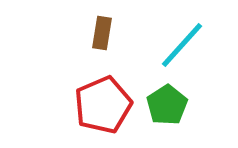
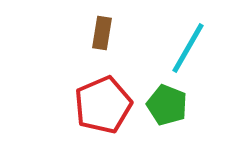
cyan line: moved 6 px right, 3 px down; rotated 12 degrees counterclockwise
green pentagon: rotated 18 degrees counterclockwise
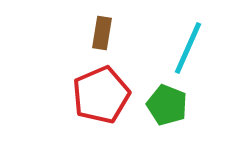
cyan line: rotated 6 degrees counterclockwise
red pentagon: moved 2 px left, 10 px up
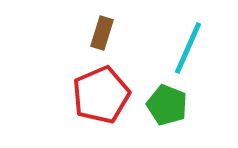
brown rectangle: rotated 8 degrees clockwise
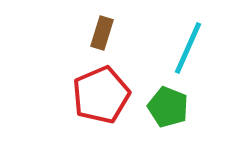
green pentagon: moved 1 px right, 2 px down
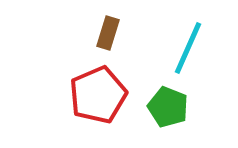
brown rectangle: moved 6 px right
red pentagon: moved 3 px left
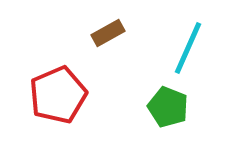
brown rectangle: rotated 44 degrees clockwise
red pentagon: moved 40 px left
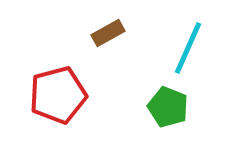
red pentagon: rotated 8 degrees clockwise
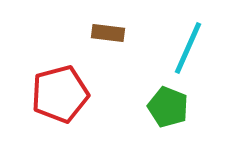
brown rectangle: rotated 36 degrees clockwise
red pentagon: moved 2 px right, 1 px up
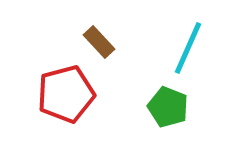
brown rectangle: moved 9 px left, 9 px down; rotated 40 degrees clockwise
red pentagon: moved 6 px right
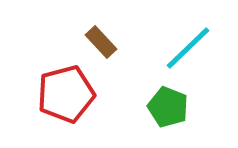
brown rectangle: moved 2 px right
cyan line: rotated 22 degrees clockwise
